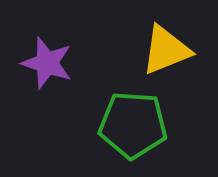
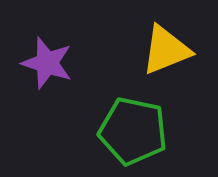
green pentagon: moved 6 px down; rotated 8 degrees clockwise
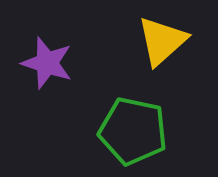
yellow triangle: moved 4 px left, 9 px up; rotated 20 degrees counterclockwise
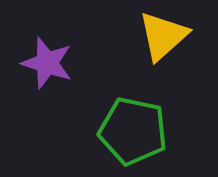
yellow triangle: moved 1 px right, 5 px up
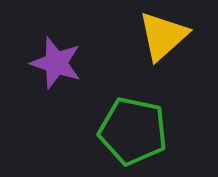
purple star: moved 9 px right
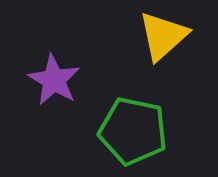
purple star: moved 2 px left, 17 px down; rotated 12 degrees clockwise
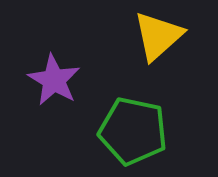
yellow triangle: moved 5 px left
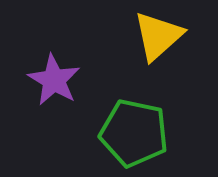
green pentagon: moved 1 px right, 2 px down
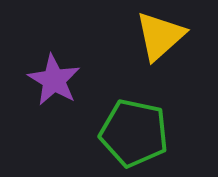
yellow triangle: moved 2 px right
